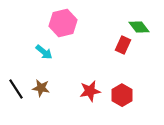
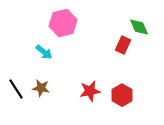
green diamond: rotated 15 degrees clockwise
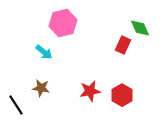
green diamond: moved 1 px right, 1 px down
black line: moved 16 px down
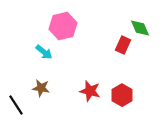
pink hexagon: moved 3 px down
red star: rotated 25 degrees clockwise
